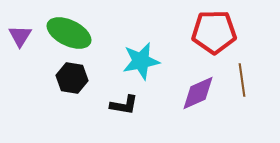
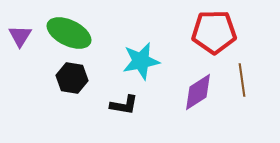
purple diamond: moved 1 px up; rotated 9 degrees counterclockwise
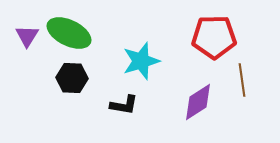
red pentagon: moved 5 px down
purple triangle: moved 7 px right
cyan star: rotated 6 degrees counterclockwise
black hexagon: rotated 8 degrees counterclockwise
purple diamond: moved 10 px down
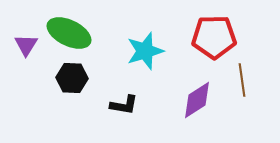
purple triangle: moved 1 px left, 9 px down
cyan star: moved 4 px right, 10 px up
purple diamond: moved 1 px left, 2 px up
